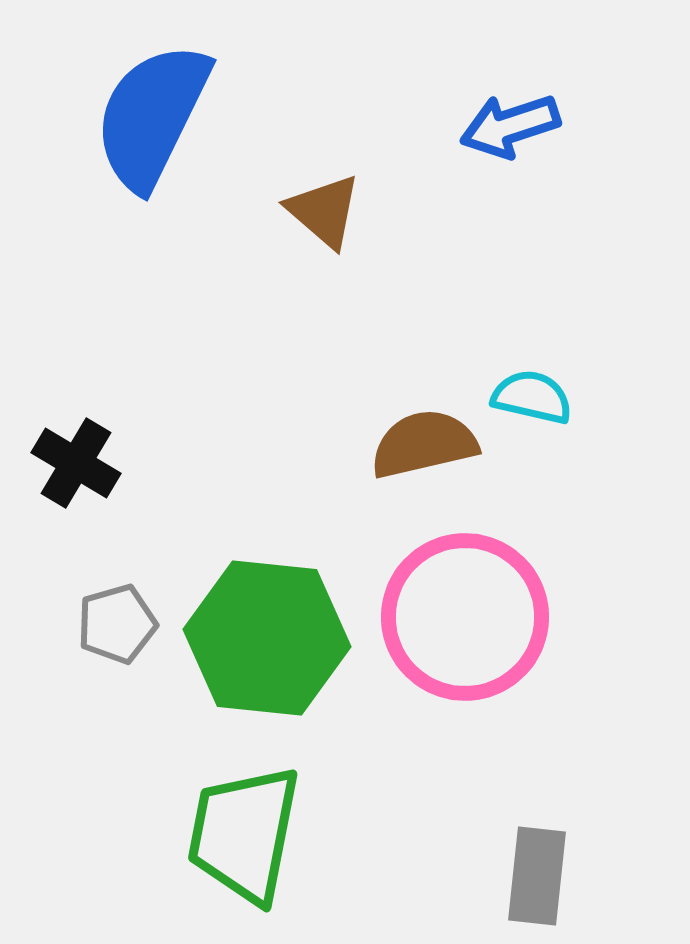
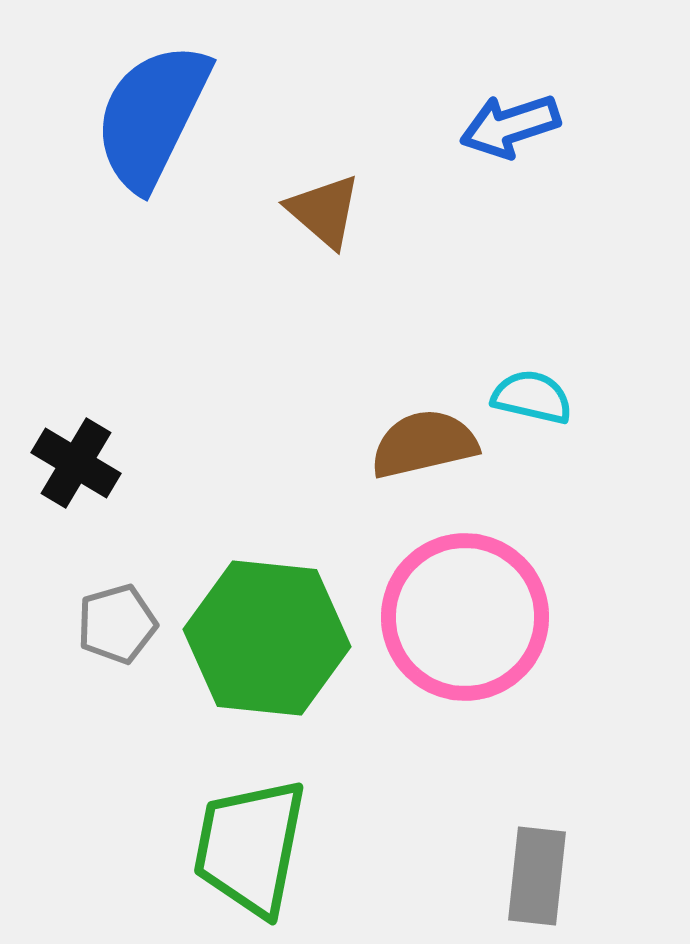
green trapezoid: moved 6 px right, 13 px down
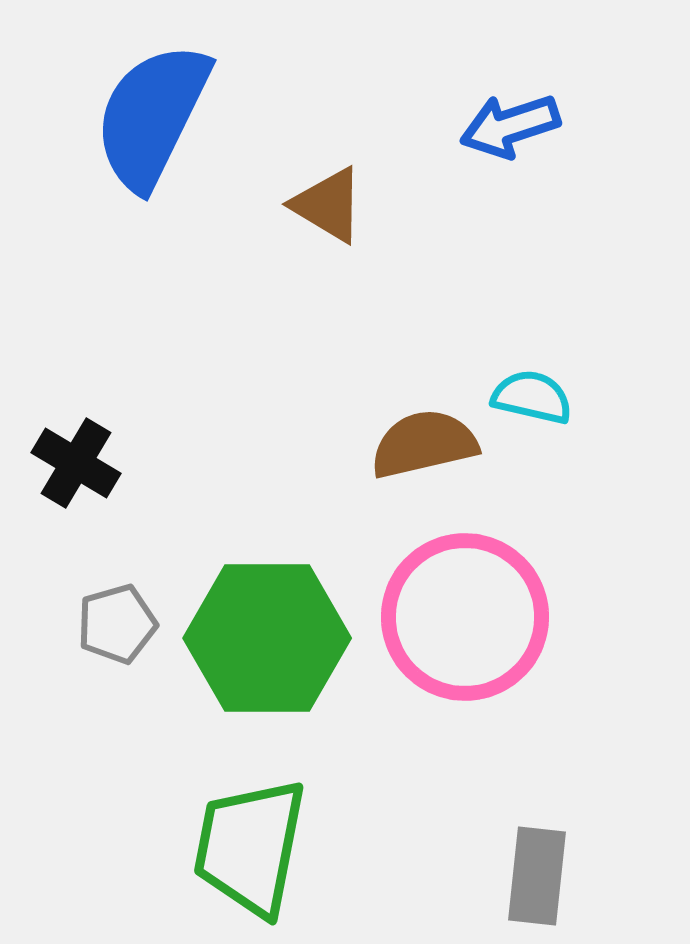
brown triangle: moved 4 px right, 6 px up; rotated 10 degrees counterclockwise
green hexagon: rotated 6 degrees counterclockwise
